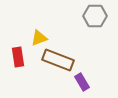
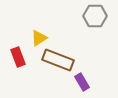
yellow triangle: rotated 12 degrees counterclockwise
red rectangle: rotated 12 degrees counterclockwise
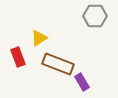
brown rectangle: moved 4 px down
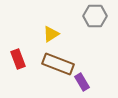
yellow triangle: moved 12 px right, 4 px up
red rectangle: moved 2 px down
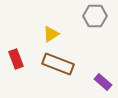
red rectangle: moved 2 px left
purple rectangle: moved 21 px right; rotated 18 degrees counterclockwise
